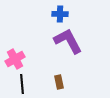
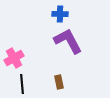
pink cross: moved 1 px left, 1 px up
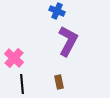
blue cross: moved 3 px left, 3 px up; rotated 21 degrees clockwise
purple L-shape: rotated 56 degrees clockwise
pink cross: rotated 18 degrees counterclockwise
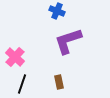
purple L-shape: rotated 136 degrees counterclockwise
pink cross: moved 1 px right, 1 px up
black line: rotated 24 degrees clockwise
